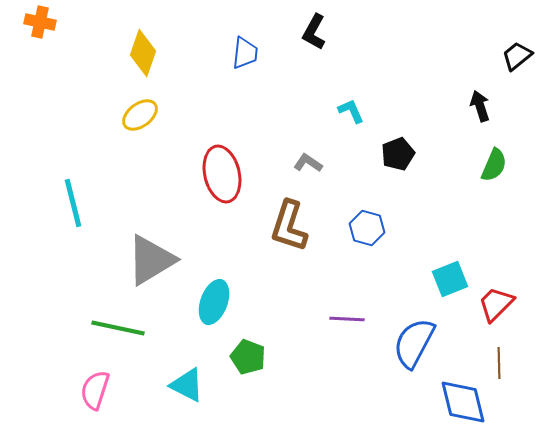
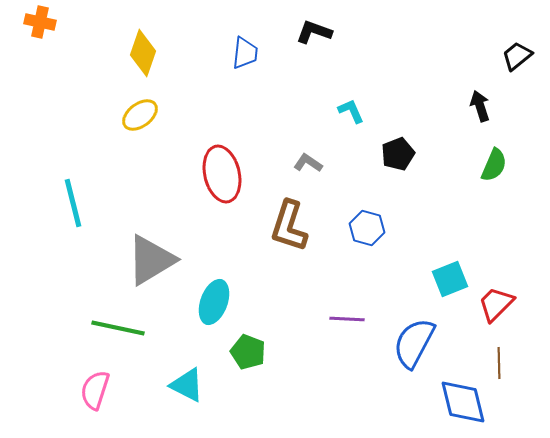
black L-shape: rotated 81 degrees clockwise
green pentagon: moved 5 px up
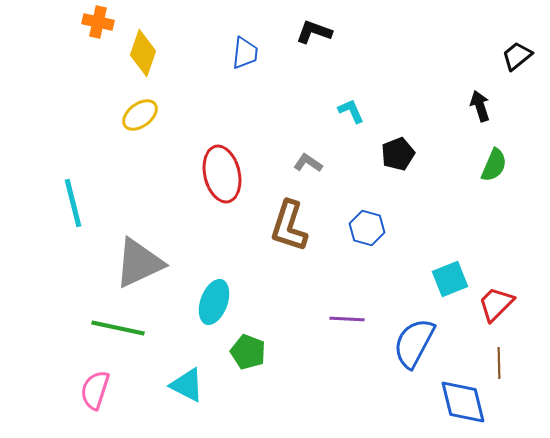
orange cross: moved 58 px right
gray triangle: moved 12 px left, 3 px down; rotated 6 degrees clockwise
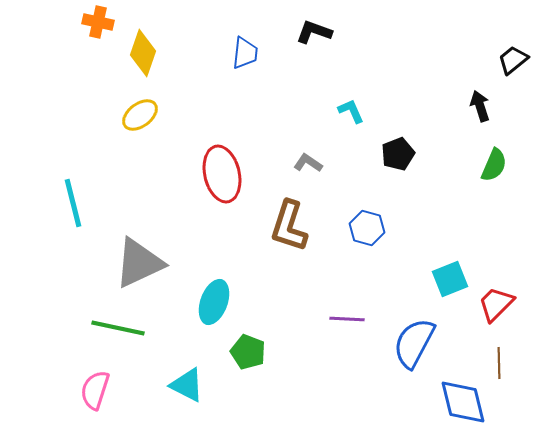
black trapezoid: moved 4 px left, 4 px down
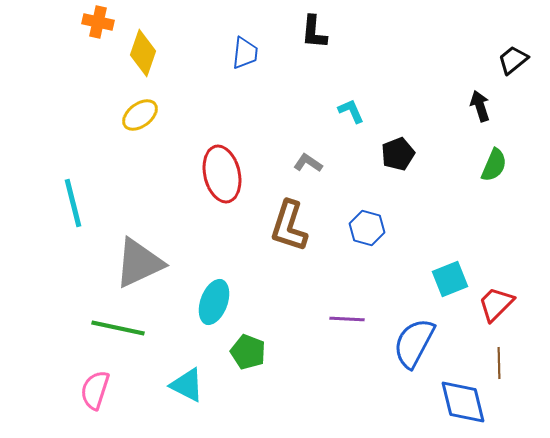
black L-shape: rotated 105 degrees counterclockwise
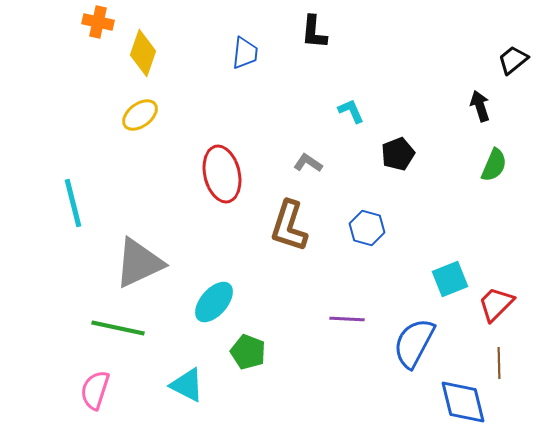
cyan ellipse: rotated 21 degrees clockwise
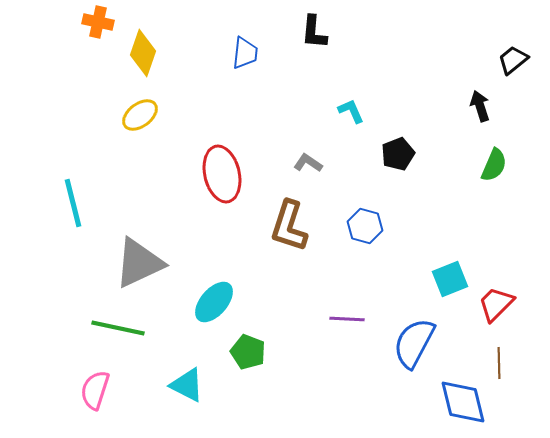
blue hexagon: moved 2 px left, 2 px up
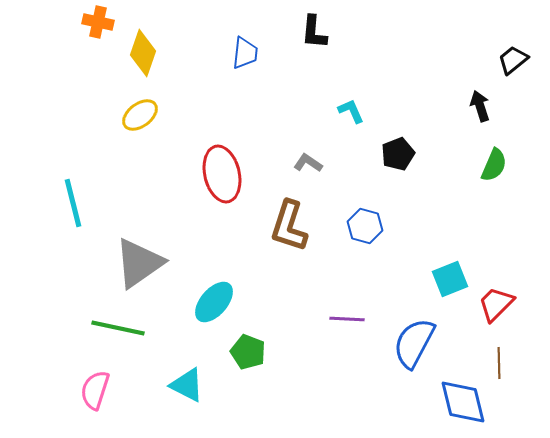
gray triangle: rotated 10 degrees counterclockwise
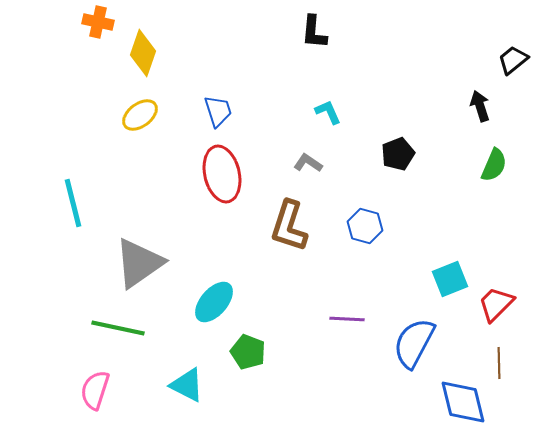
blue trapezoid: moved 27 px left, 58 px down; rotated 24 degrees counterclockwise
cyan L-shape: moved 23 px left, 1 px down
